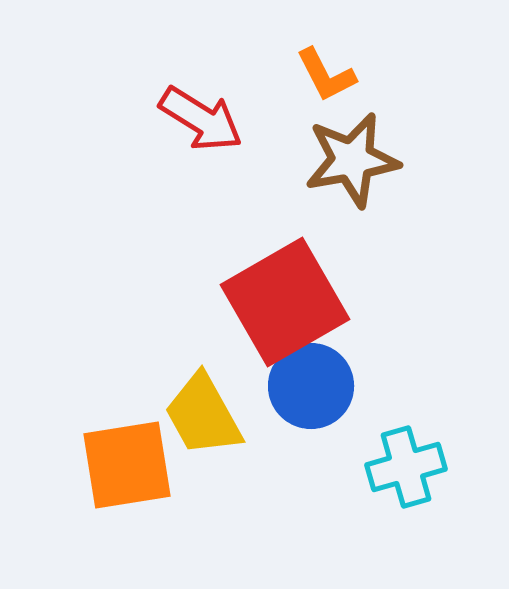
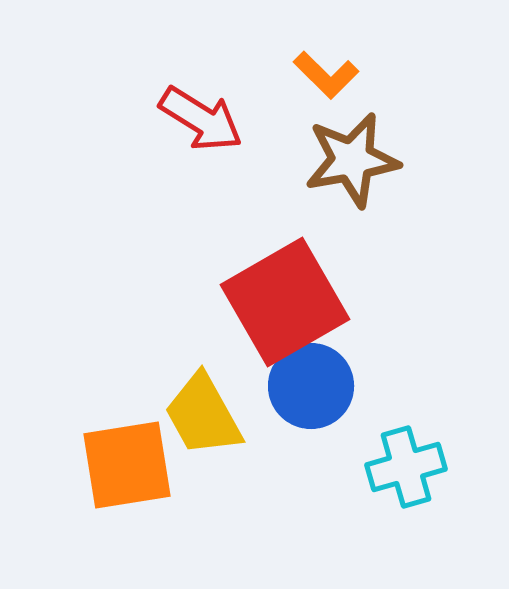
orange L-shape: rotated 18 degrees counterclockwise
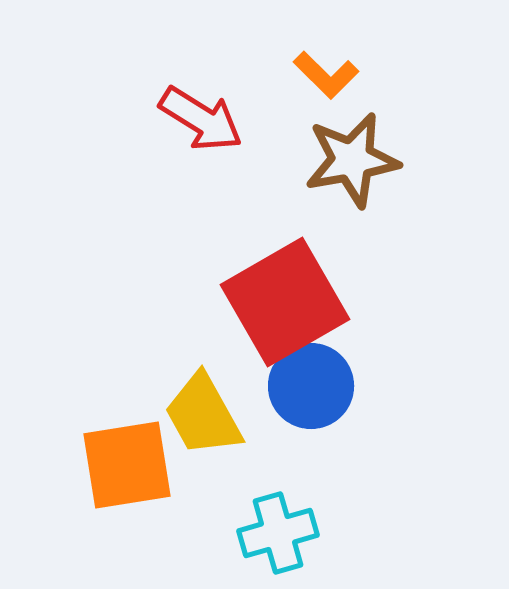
cyan cross: moved 128 px left, 66 px down
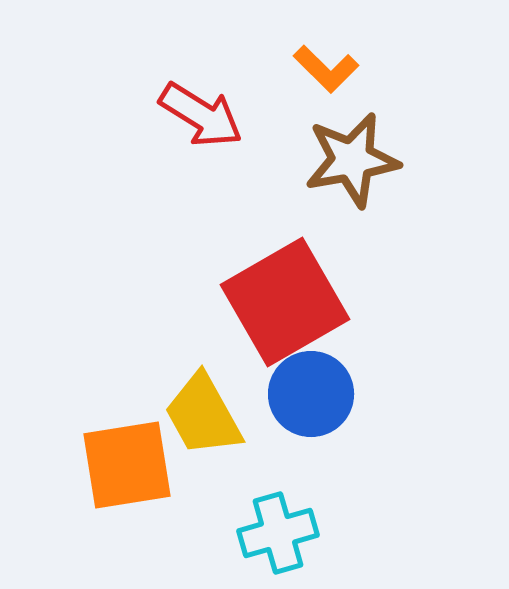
orange L-shape: moved 6 px up
red arrow: moved 4 px up
blue circle: moved 8 px down
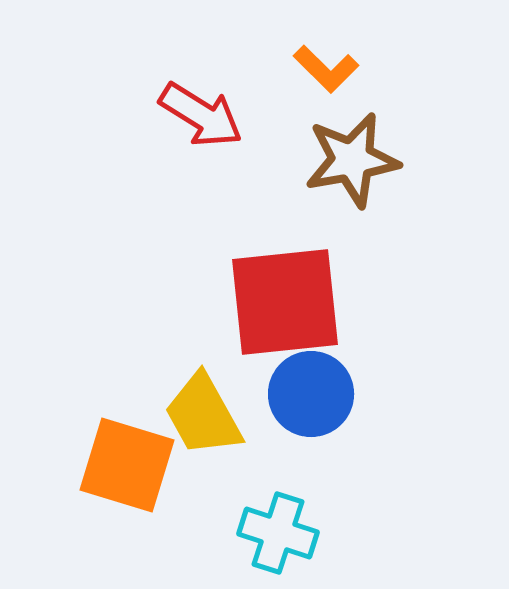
red square: rotated 24 degrees clockwise
orange square: rotated 26 degrees clockwise
cyan cross: rotated 34 degrees clockwise
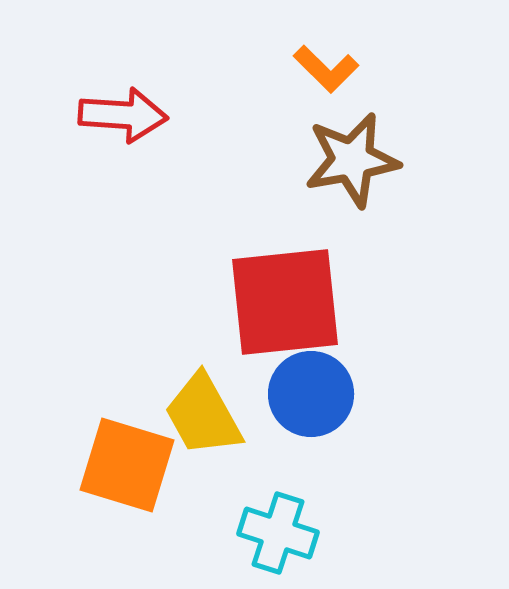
red arrow: moved 78 px left; rotated 28 degrees counterclockwise
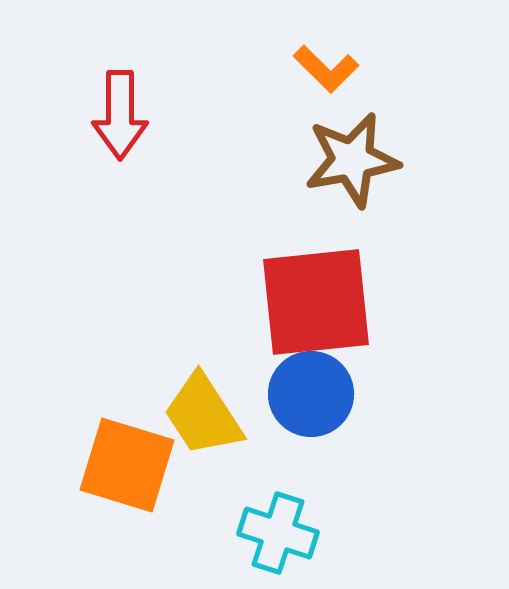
red arrow: moved 3 px left; rotated 86 degrees clockwise
red square: moved 31 px right
yellow trapezoid: rotated 4 degrees counterclockwise
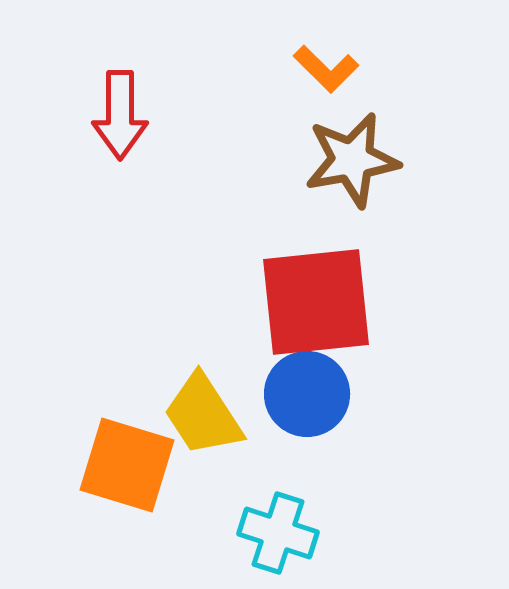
blue circle: moved 4 px left
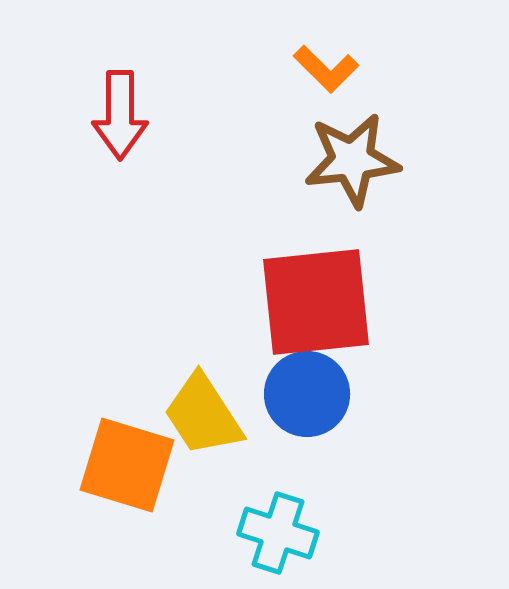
brown star: rotated 4 degrees clockwise
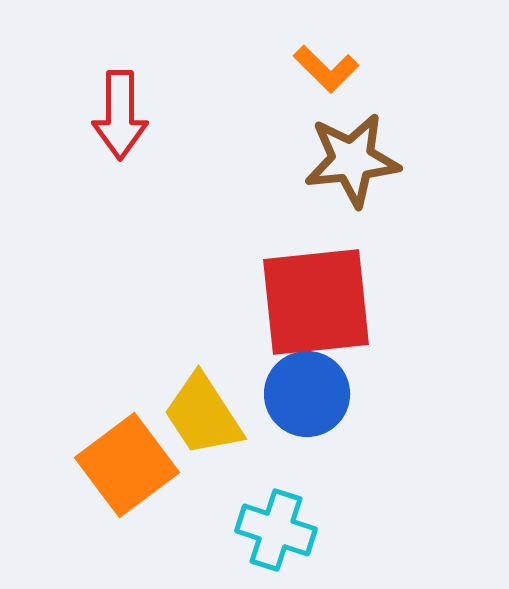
orange square: rotated 36 degrees clockwise
cyan cross: moved 2 px left, 3 px up
